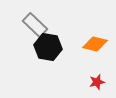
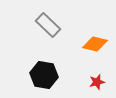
gray rectangle: moved 13 px right
black hexagon: moved 4 px left, 28 px down
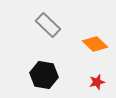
orange diamond: rotated 30 degrees clockwise
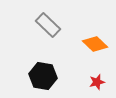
black hexagon: moved 1 px left, 1 px down
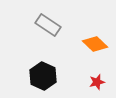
gray rectangle: rotated 10 degrees counterclockwise
black hexagon: rotated 16 degrees clockwise
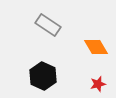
orange diamond: moved 1 px right, 3 px down; rotated 15 degrees clockwise
red star: moved 1 px right, 2 px down
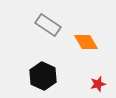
orange diamond: moved 10 px left, 5 px up
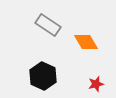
red star: moved 2 px left
